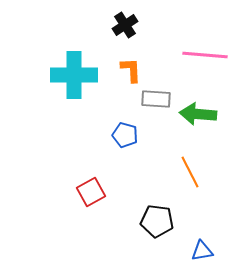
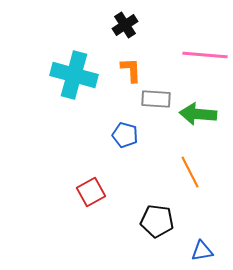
cyan cross: rotated 15 degrees clockwise
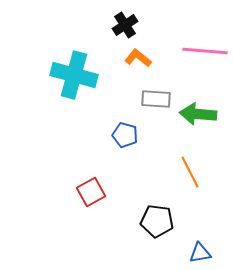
pink line: moved 4 px up
orange L-shape: moved 7 px right, 12 px up; rotated 48 degrees counterclockwise
blue triangle: moved 2 px left, 2 px down
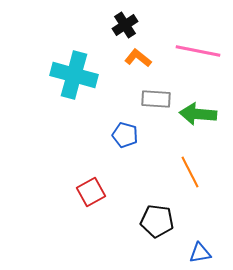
pink line: moved 7 px left; rotated 6 degrees clockwise
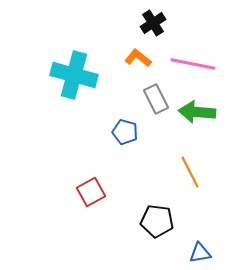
black cross: moved 28 px right, 2 px up
pink line: moved 5 px left, 13 px down
gray rectangle: rotated 60 degrees clockwise
green arrow: moved 1 px left, 2 px up
blue pentagon: moved 3 px up
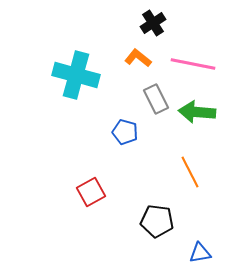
cyan cross: moved 2 px right
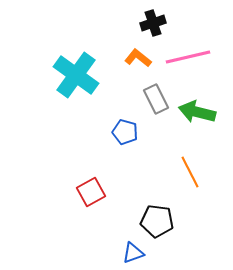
black cross: rotated 15 degrees clockwise
pink line: moved 5 px left, 7 px up; rotated 24 degrees counterclockwise
cyan cross: rotated 21 degrees clockwise
green arrow: rotated 9 degrees clockwise
blue triangle: moved 67 px left; rotated 10 degrees counterclockwise
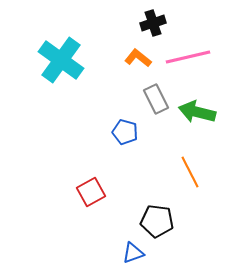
cyan cross: moved 15 px left, 15 px up
